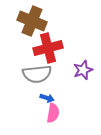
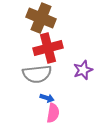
brown cross: moved 9 px right, 3 px up
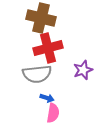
brown cross: rotated 8 degrees counterclockwise
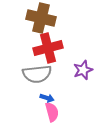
pink semicircle: moved 1 px left, 1 px up; rotated 24 degrees counterclockwise
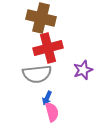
blue arrow: rotated 96 degrees clockwise
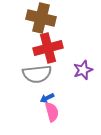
blue arrow: rotated 40 degrees clockwise
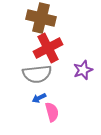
red cross: rotated 12 degrees counterclockwise
blue arrow: moved 8 px left
